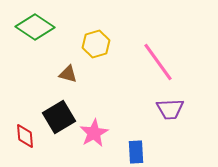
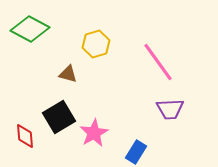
green diamond: moved 5 px left, 2 px down; rotated 6 degrees counterclockwise
blue rectangle: rotated 35 degrees clockwise
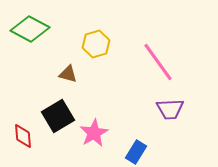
black square: moved 1 px left, 1 px up
red diamond: moved 2 px left
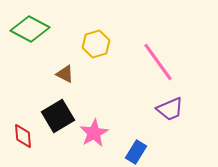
brown triangle: moved 3 px left; rotated 12 degrees clockwise
purple trapezoid: rotated 20 degrees counterclockwise
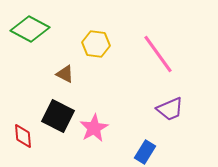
yellow hexagon: rotated 24 degrees clockwise
pink line: moved 8 px up
black square: rotated 32 degrees counterclockwise
pink star: moved 5 px up
blue rectangle: moved 9 px right
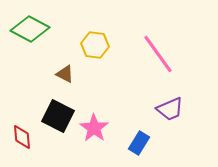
yellow hexagon: moved 1 px left, 1 px down
pink star: rotated 8 degrees counterclockwise
red diamond: moved 1 px left, 1 px down
blue rectangle: moved 6 px left, 9 px up
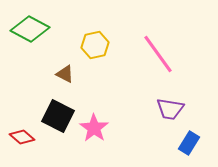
yellow hexagon: rotated 20 degrees counterclockwise
purple trapezoid: rotated 32 degrees clockwise
red diamond: rotated 45 degrees counterclockwise
blue rectangle: moved 50 px right
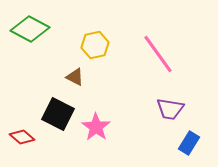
brown triangle: moved 10 px right, 3 px down
black square: moved 2 px up
pink star: moved 2 px right, 1 px up
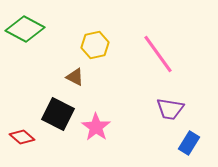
green diamond: moved 5 px left
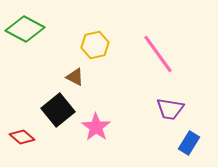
black square: moved 4 px up; rotated 24 degrees clockwise
